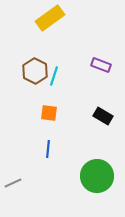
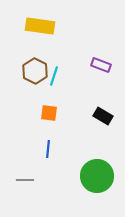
yellow rectangle: moved 10 px left, 8 px down; rotated 44 degrees clockwise
gray line: moved 12 px right, 3 px up; rotated 24 degrees clockwise
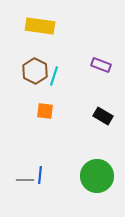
orange square: moved 4 px left, 2 px up
blue line: moved 8 px left, 26 px down
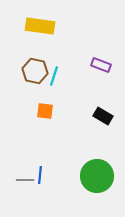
brown hexagon: rotated 15 degrees counterclockwise
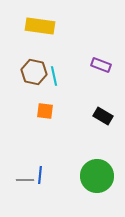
brown hexagon: moved 1 px left, 1 px down
cyan line: rotated 30 degrees counterclockwise
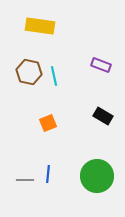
brown hexagon: moved 5 px left
orange square: moved 3 px right, 12 px down; rotated 30 degrees counterclockwise
blue line: moved 8 px right, 1 px up
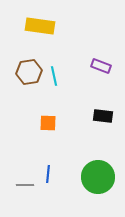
purple rectangle: moved 1 px down
brown hexagon: rotated 20 degrees counterclockwise
black rectangle: rotated 24 degrees counterclockwise
orange square: rotated 24 degrees clockwise
green circle: moved 1 px right, 1 px down
gray line: moved 5 px down
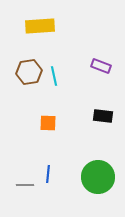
yellow rectangle: rotated 12 degrees counterclockwise
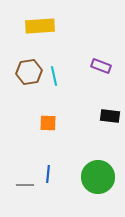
black rectangle: moved 7 px right
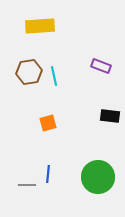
orange square: rotated 18 degrees counterclockwise
gray line: moved 2 px right
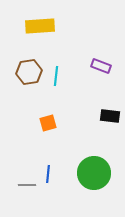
cyan line: moved 2 px right; rotated 18 degrees clockwise
green circle: moved 4 px left, 4 px up
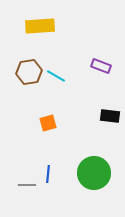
cyan line: rotated 66 degrees counterclockwise
